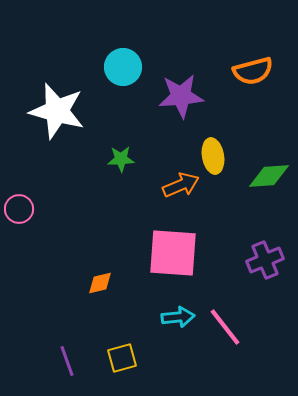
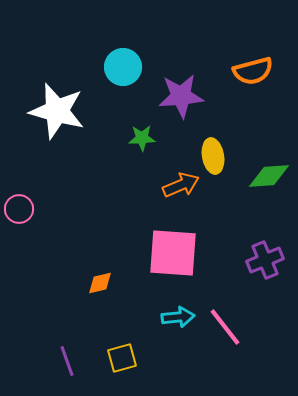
green star: moved 21 px right, 21 px up
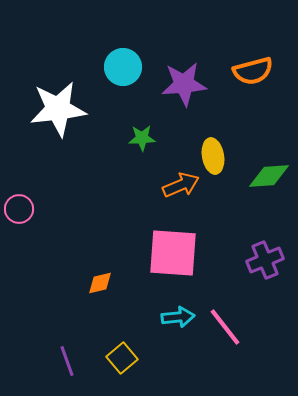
purple star: moved 3 px right, 12 px up
white star: moved 1 px right, 2 px up; rotated 22 degrees counterclockwise
yellow square: rotated 24 degrees counterclockwise
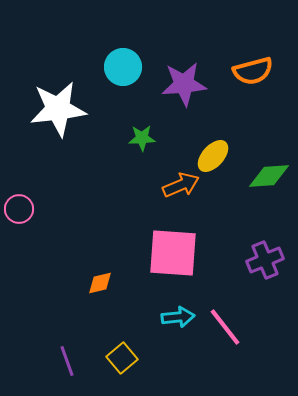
yellow ellipse: rotated 52 degrees clockwise
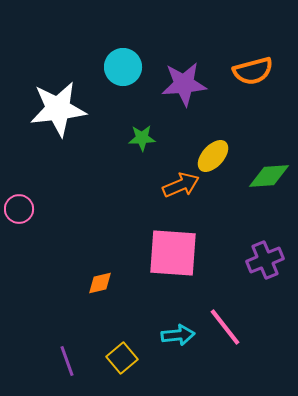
cyan arrow: moved 18 px down
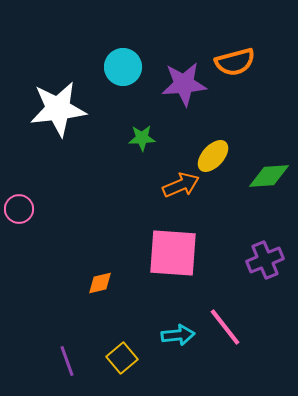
orange semicircle: moved 18 px left, 9 px up
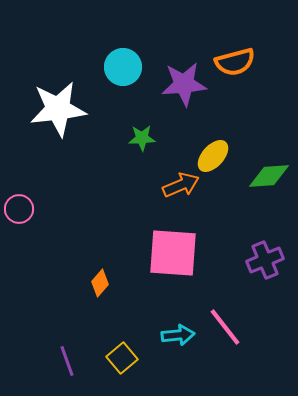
orange diamond: rotated 36 degrees counterclockwise
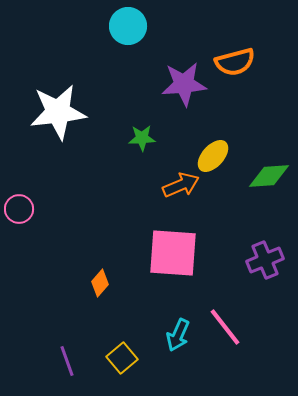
cyan circle: moved 5 px right, 41 px up
white star: moved 3 px down
cyan arrow: rotated 120 degrees clockwise
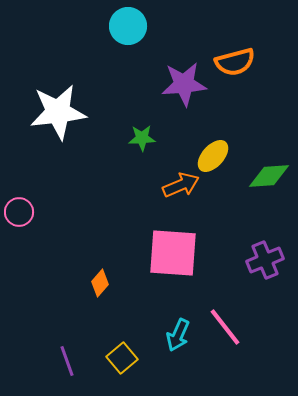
pink circle: moved 3 px down
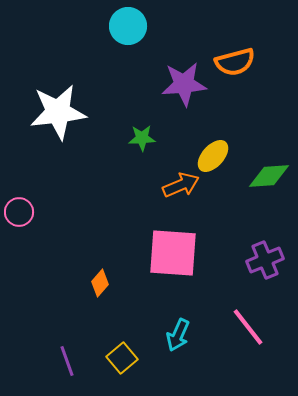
pink line: moved 23 px right
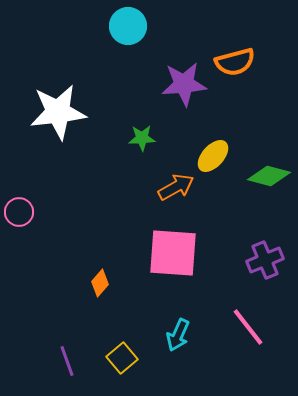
green diamond: rotated 18 degrees clockwise
orange arrow: moved 5 px left, 2 px down; rotated 6 degrees counterclockwise
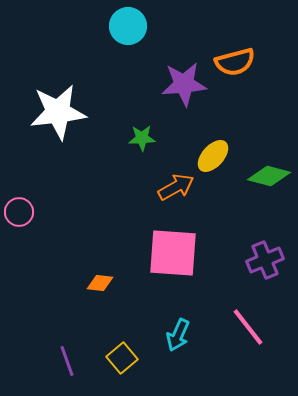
orange diamond: rotated 56 degrees clockwise
